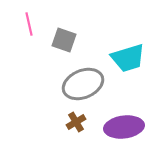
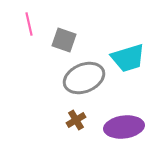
gray ellipse: moved 1 px right, 6 px up
brown cross: moved 2 px up
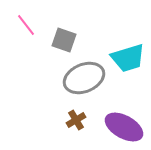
pink line: moved 3 px left, 1 px down; rotated 25 degrees counterclockwise
purple ellipse: rotated 36 degrees clockwise
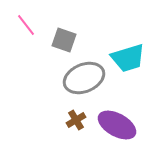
purple ellipse: moved 7 px left, 2 px up
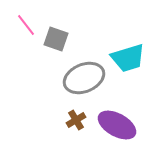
gray square: moved 8 px left, 1 px up
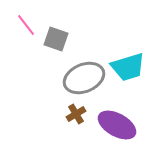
cyan trapezoid: moved 9 px down
brown cross: moved 6 px up
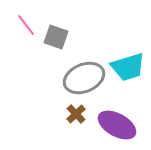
gray square: moved 2 px up
brown cross: rotated 12 degrees counterclockwise
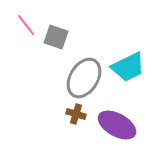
cyan trapezoid: rotated 9 degrees counterclockwise
gray ellipse: rotated 36 degrees counterclockwise
brown cross: rotated 30 degrees counterclockwise
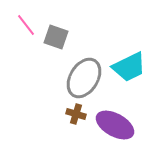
cyan trapezoid: moved 1 px right
purple ellipse: moved 2 px left
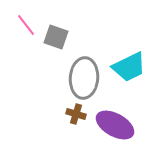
gray ellipse: rotated 27 degrees counterclockwise
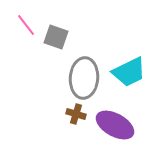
cyan trapezoid: moved 5 px down
